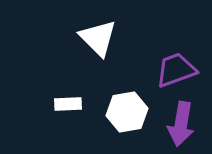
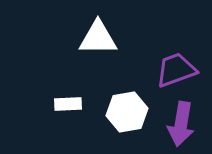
white triangle: rotated 45 degrees counterclockwise
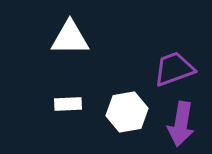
white triangle: moved 28 px left
purple trapezoid: moved 2 px left, 1 px up
